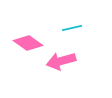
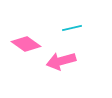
pink diamond: moved 2 px left, 1 px down
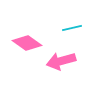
pink diamond: moved 1 px right, 1 px up
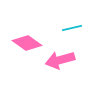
pink arrow: moved 1 px left, 1 px up
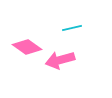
pink diamond: moved 4 px down
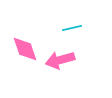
pink diamond: moved 2 px left, 2 px down; rotated 36 degrees clockwise
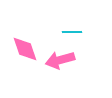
cyan line: moved 4 px down; rotated 12 degrees clockwise
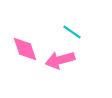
cyan line: rotated 36 degrees clockwise
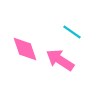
pink arrow: rotated 48 degrees clockwise
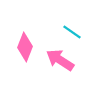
pink diamond: moved 2 px up; rotated 40 degrees clockwise
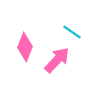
pink arrow: moved 3 px left; rotated 100 degrees clockwise
